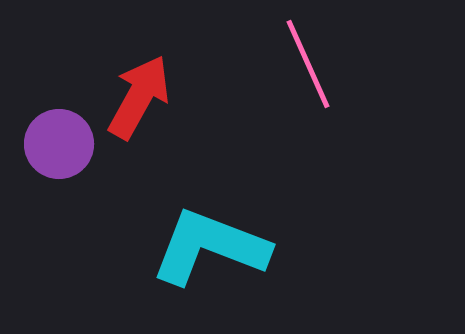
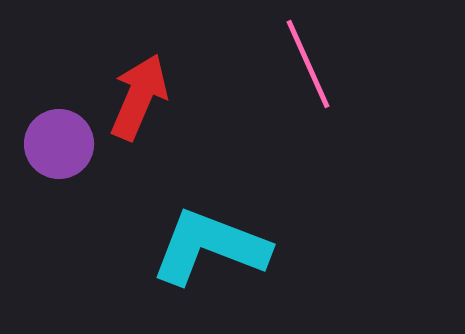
red arrow: rotated 6 degrees counterclockwise
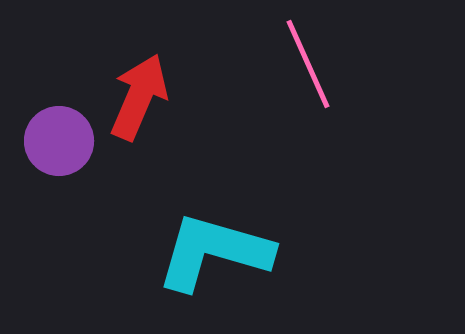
purple circle: moved 3 px up
cyan L-shape: moved 4 px right, 5 px down; rotated 5 degrees counterclockwise
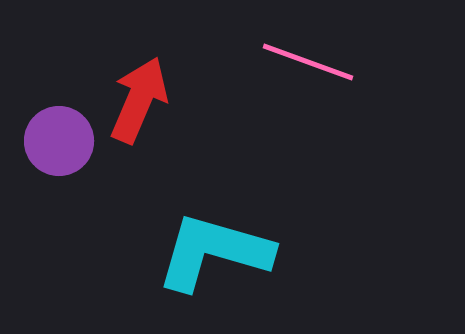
pink line: moved 2 px up; rotated 46 degrees counterclockwise
red arrow: moved 3 px down
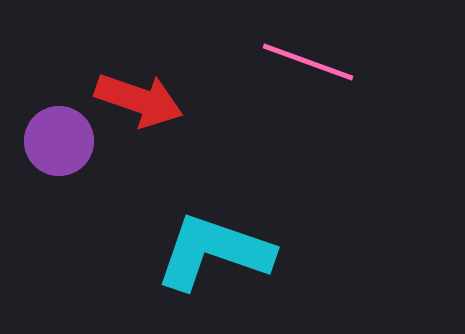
red arrow: rotated 86 degrees clockwise
cyan L-shape: rotated 3 degrees clockwise
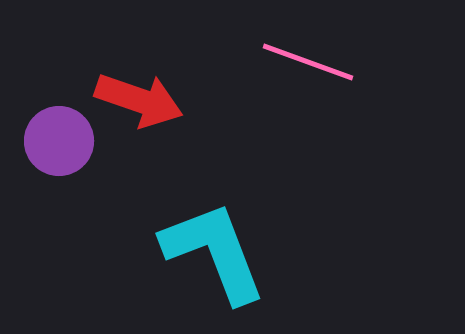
cyan L-shape: rotated 50 degrees clockwise
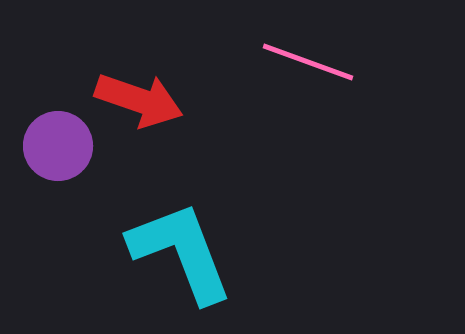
purple circle: moved 1 px left, 5 px down
cyan L-shape: moved 33 px left
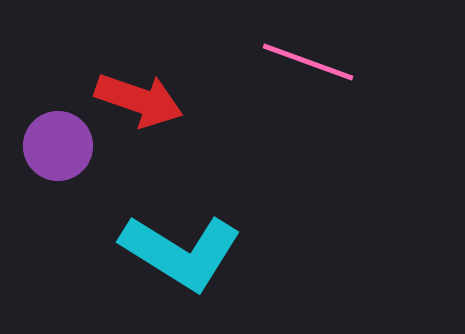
cyan L-shape: rotated 143 degrees clockwise
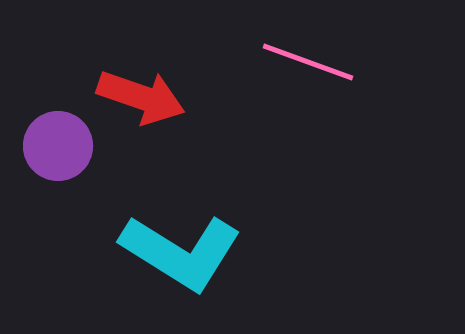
red arrow: moved 2 px right, 3 px up
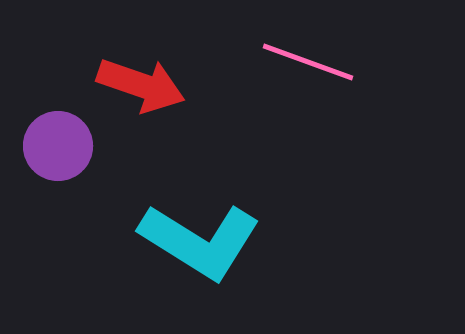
red arrow: moved 12 px up
cyan L-shape: moved 19 px right, 11 px up
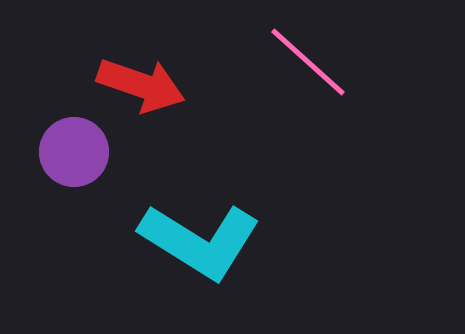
pink line: rotated 22 degrees clockwise
purple circle: moved 16 px right, 6 px down
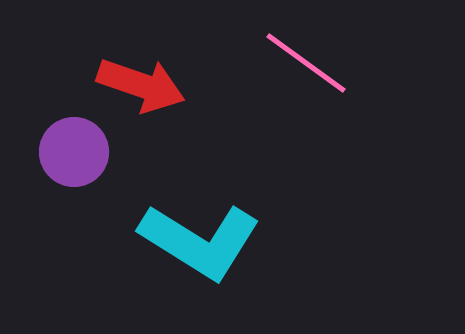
pink line: moved 2 px left, 1 px down; rotated 6 degrees counterclockwise
